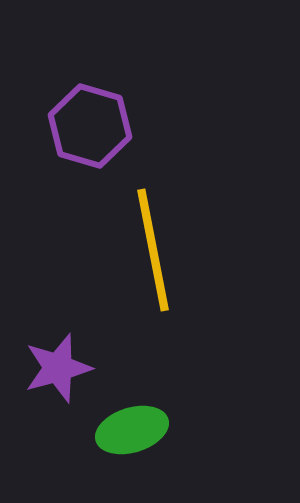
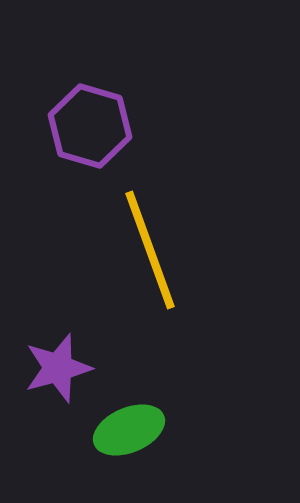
yellow line: moved 3 px left; rotated 9 degrees counterclockwise
green ellipse: moved 3 px left; rotated 6 degrees counterclockwise
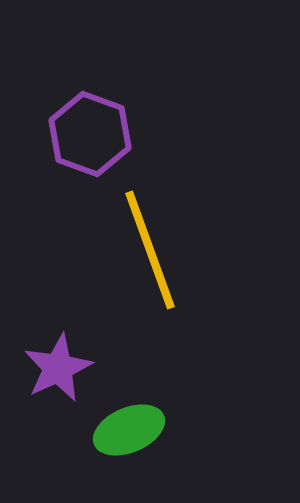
purple hexagon: moved 8 px down; rotated 4 degrees clockwise
purple star: rotated 10 degrees counterclockwise
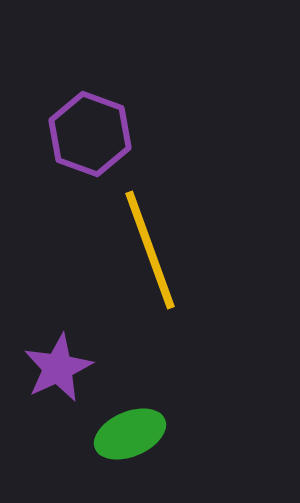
green ellipse: moved 1 px right, 4 px down
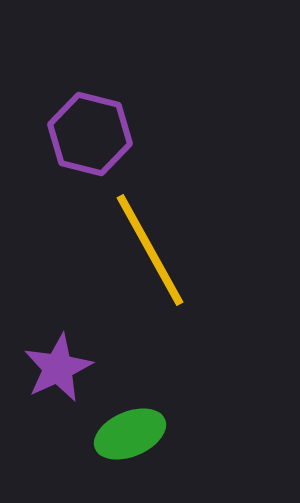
purple hexagon: rotated 6 degrees counterclockwise
yellow line: rotated 9 degrees counterclockwise
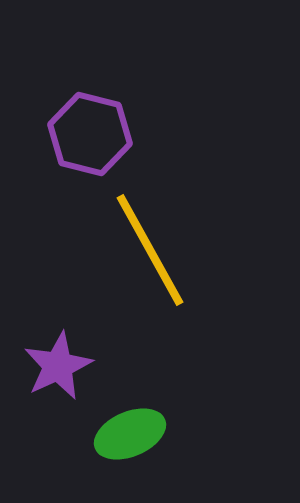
purple star: moved 2 px up
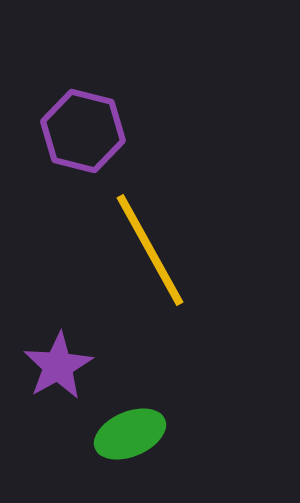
purple hexagon: moved 7 px left, 3 px up
purple star: rotated 4 degrees counterclockwise
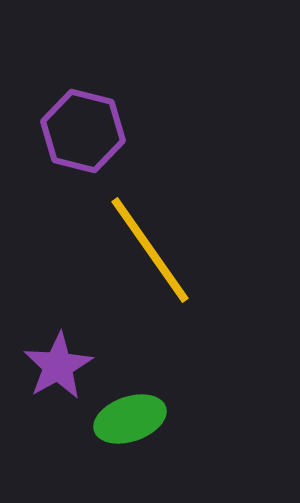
yellow line: rotated 6 degrees counterclockwise
green ellipse: moved 15 px up; rotated 4 degrees clockwise
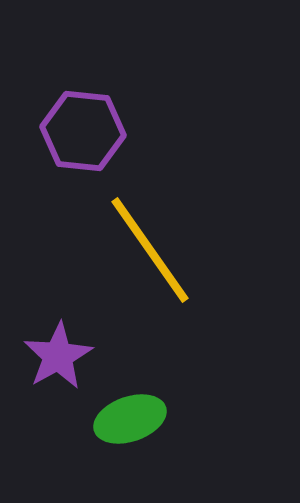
purple hexagon: rotated 8 degrees counterclockwise
purple star: moved 10 px up
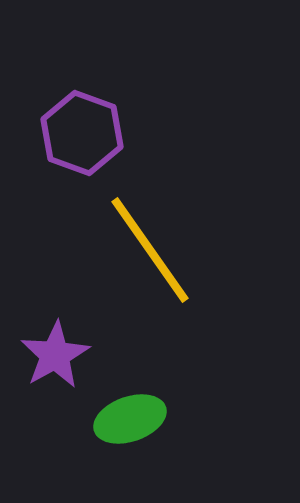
purple hexagon: moved 1 px left, 2 px down; rotated 14 degrees clockwise
purple star: moved 3 px left, 1 px up
